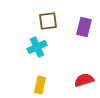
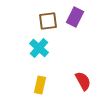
purple rectangle: moved 9 px left, 10 px up; rotated 12 degrees clockwise
cyan cross: moved 2 px right, 1 px down; rotated 24 degrees counterclockwise
red semicircle: moved 1 px left, 1 px down; rotated 78 degrees clockwise
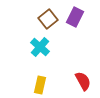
brown square: moved 2 px up; rotated 30 degrees counterclockwise
cyan cross: moved 1 px right, 1 px up
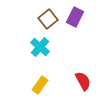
yellow rectangle: rotated 24 degrees clockwise
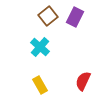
brown square: moved 3 px up
red semicircle: rotated 126 degrees counterclockwise
yellow rectangle: rotated 66 degrees counterclockwise
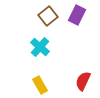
purple rectangle: moved 2 px right, 2 px up
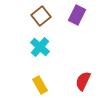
brown square: moved 7 px left
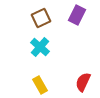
brown square: moved 2 px down; rotated 12 degrees clockwise
red semicircle: moved 1 px down
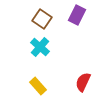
brown square: moved 1 px right, 1 px down; rotated 30 degrees counterclockwise
yellow rectangle: moved 2 px left, 1 px down; rotated 12 degrees counterclockwise
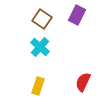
yellow rectangle: rotated 60 degrees clockwise
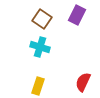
cyan cross: rotated 24 degrees counterclockwise
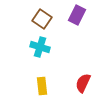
red semicircle: moved 1 px down
yellow rectangle: moved 4 px right; rotated 24 degrees counterclockwise
